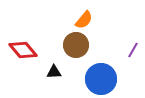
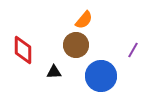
red diamond: rotated 40 degrees clockwise
blue circle: moved 3 px up
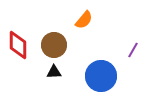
brown circle: moved 22 px left
red diamond: moved 5 px left, 5 px up
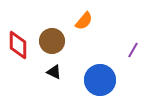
orange semicircle: moved 1 px down
brown circle: moved 2 px left, 4 px up
black triangle: rotated 28 degrees clockwise
blue circle: moved 1 px left, 4 px down
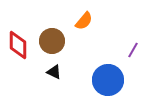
blue circle: moved 8 px right
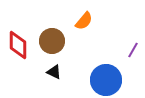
blue circle: moved 2 px left
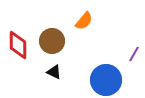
purple line: moved 1 px right, 4 px down
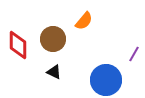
brown circle: moved 1 px right, 2 px up
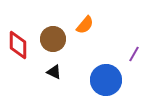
orange semicircle: moved 1 px right, 4 px down
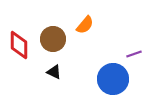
red diamond: moved 1 px right
purple line: rotated 42 degrees clockwise
blue circle: moved 7 px right, 1 px up
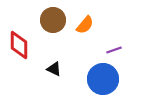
brown circle: moved 19 px up
purple line: moved 20 px left, 4 px up
black triangle: moved 3 px up
blue circle: moved 10 px left
